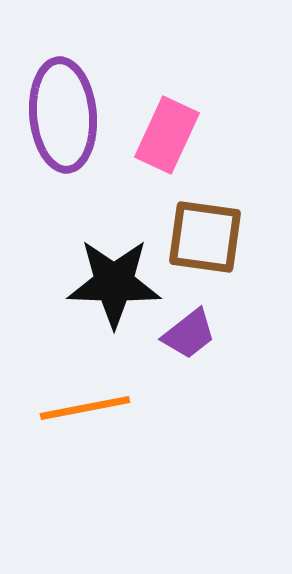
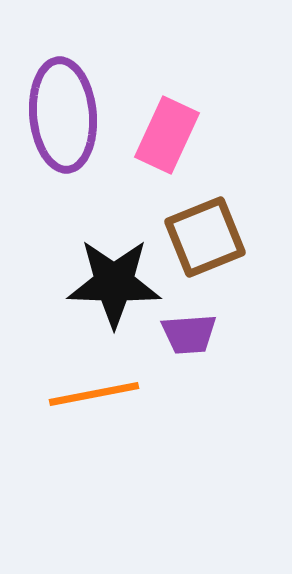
brown square: rotated 30 degrees counterclockwise
purple trapezoid: rotated 34 degrees clockwise
orange line: moved 9 px right, 14 px up
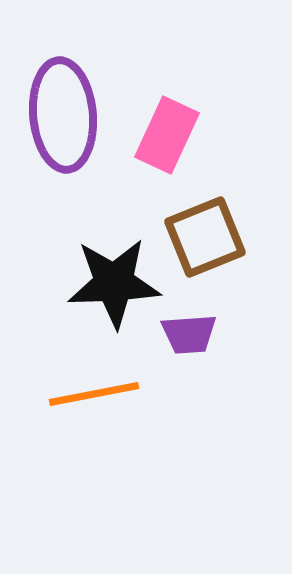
black star: rotated 4 degrees counterclockwise
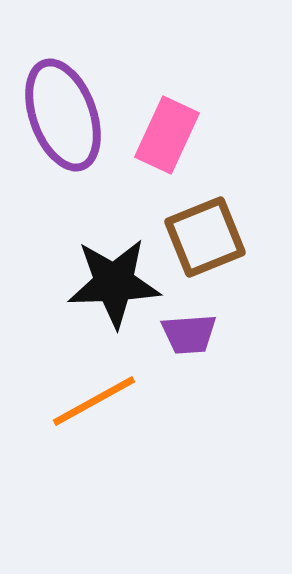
purple ellipse: rotated 15 degrees counterclockwise
orange line: moved 7 px down; rotated 18 degrees counterclockwise
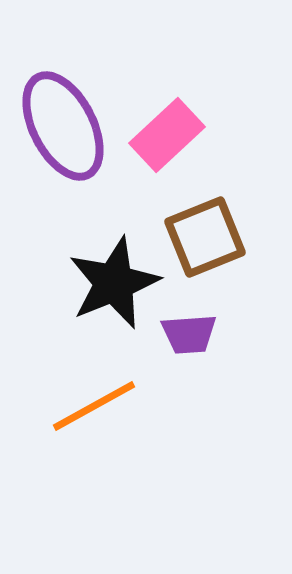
purple ellipse: moved 11 px down; rotated 7 degrees counterclockwise
pink rectangle: rotated 22 degrees clockwise
black star: rotated 20 degrees counterclockwise
orange line: moved 5 px down
